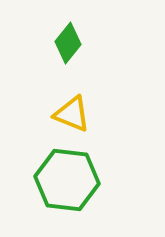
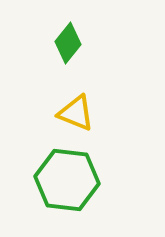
yellow triangle: moved 4 px right, 1 px up
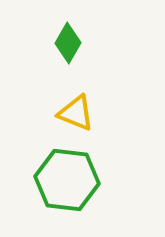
green diamond: rotated 9 degrees counterclockwise
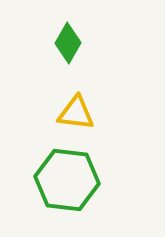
yellow triangle: rotated 15 degrees counterclockwise
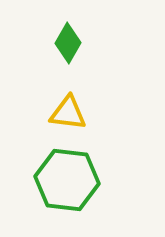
yellow triangle: moved 8 px left
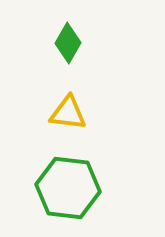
green hexagon: moved 1 px right, 8 px down
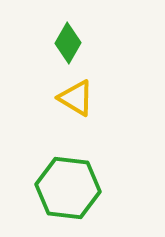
yellow triangle: moved 8 px right, 15 px up; rotated 24 degrees clockwise
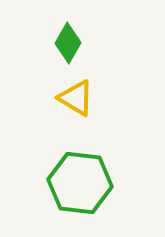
green hexagon: moved 12 px right, 5 px up
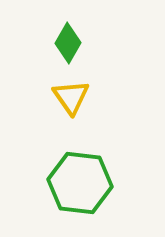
yellow triangle: moved 5 px left, 1 px up; rotated 24 degrees clockwise
